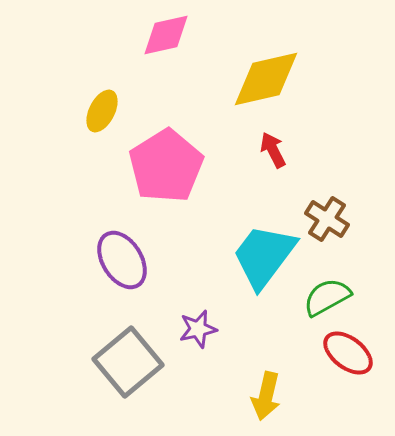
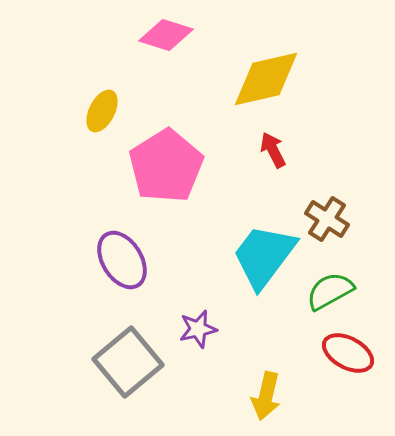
pink diamond: rotated 30 degrees clockwise
green semicircle: moved 3 px right, 6 px up
red ellipse: rotated 9 degrees counterclockwise
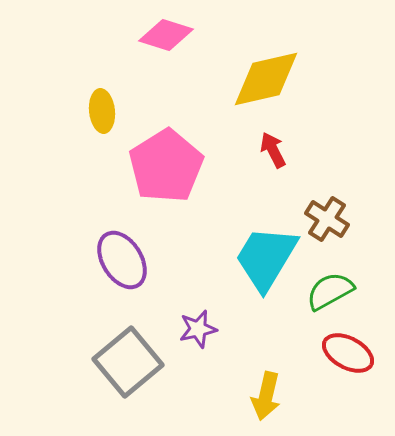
yellow ellipse: rotated 33 degrees counterclockwise
cyan trapezoid: moved 2 px right, 2 px down; rotated 6 degrees counterclockwise
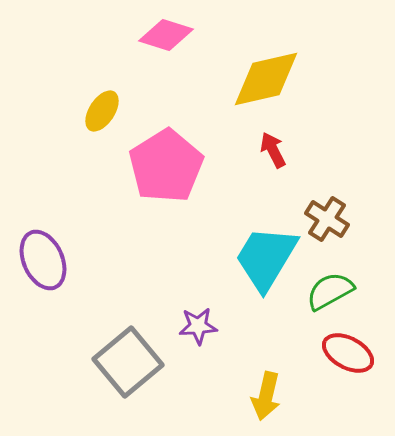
yellow ellipse: rotated 39 degrees clockwise
purple ellipse: moved 79 px left; rotated 8 degrees clockwise
purple star: moved 3 px up; rotated 9 degrees clockwise
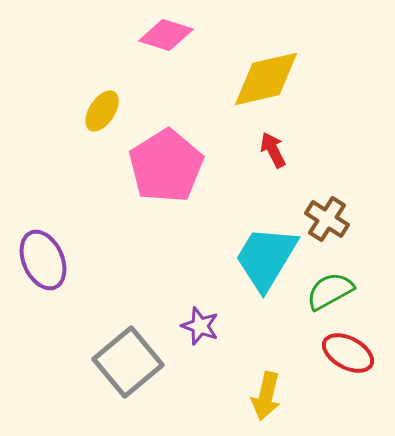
purple star: moved 2 px right; rotated 24 degrees clockwise
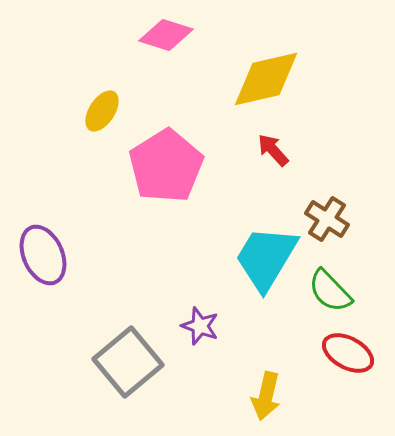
red arrow: rotated 15 degrees counterclockwise
purple ellipse: moved 5 px up
green semicircle: rotated 105 degrees counterclockwise
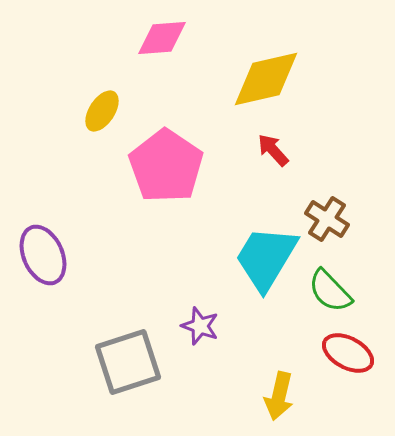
pink diamond: moved 4 px left, 3 px down; rotated 22 degrees counterclockwise
pink pentagon: rotated 6 degrees counterclockwise
gray square: rotated 22 degrees clockwise
yellow arrow: moved 13 px right
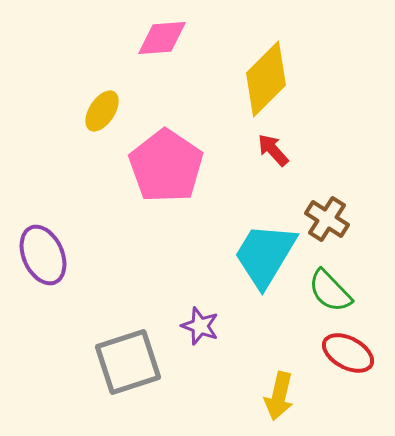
yellow diamond: rotated 32 degrees counterclockwise
cyan trapezoid: moved 1 px left, 3 px up
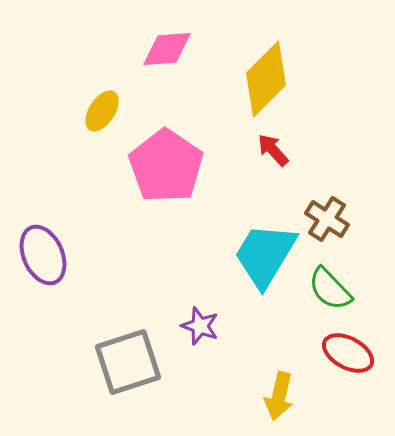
pink diamond: moved 5 px right, 11 px down
green semicircle: moved 2 px up
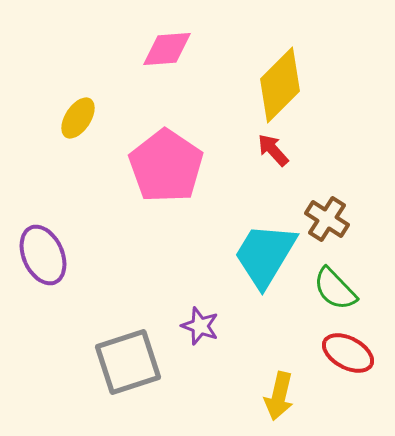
yellow diamond: moved 14 px right, 6 px down
yellow ellipse: moved 24 px left, 7 px down
green semicircle: moved 5 px right
